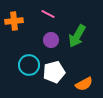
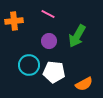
purple circle: moved 2 px left, 1 px down
white pentagon: rotated 20 degrees clockwise
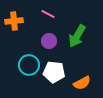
orange semicircle: moved 2 px left, 1 px up
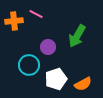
pink line: moved 12 px left
purple circle: moved 1 px left, 6 px down
white pentagon: moved 2 px right, 7 px down; rotated 25 degrees counterclockwise
orange semicircle: moved 1 px right, 1 px down
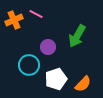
orange cross: moved 1 px up; rotated 18 degrees counterclockwise
orange semicircle: rotated 18 degrees counterclockwise
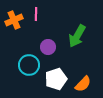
pink line: rotated 64 degrees clockwise
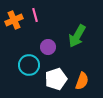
pink line: moved 1 px left, 1 px down; rotated 16 degrees counterclockwise
orange semicircle: moved 1 px left, 3 px up; rotated 24 degrees counterclockwise
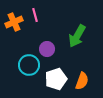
orange cross: moved 2 px down
purple circle: moved 1 px left, 2 px down
